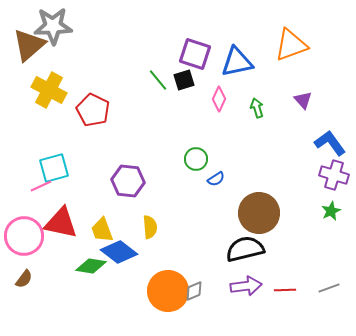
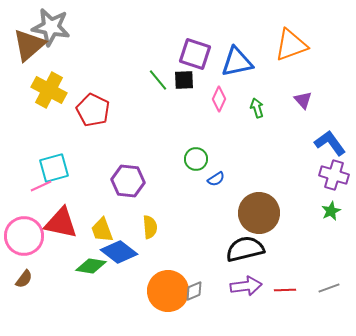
gray star: moved 2 px left, 1 px down; rotated 12 degrees clockwise
black square: rotated 15 degrees clockwise
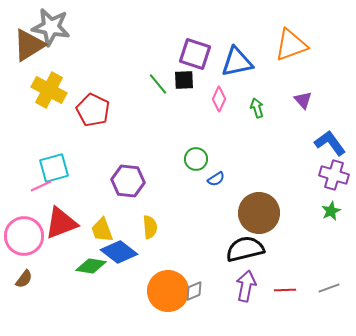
brown triangle: rotated 9 degrees clockwise
green line: moved 4 px down
red triangle: rotated 33 degrees counterclockwise
purple arrow: rotated 72 degrees counterclockwise
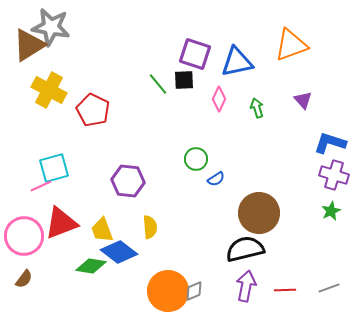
blue L-shape: rotated 36 degrees counterclockwise
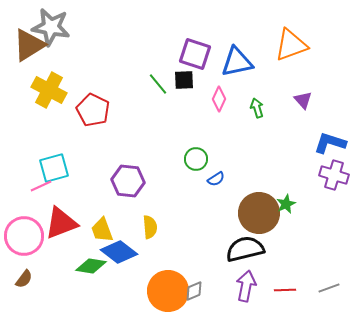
green star: moved 45 px left, 7 px up
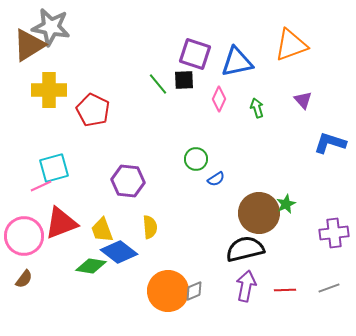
yellow cross: rotated 28 degrees counterclockwise
purple cross: moved 58 px down; rotated 24 degrees counterclockwise
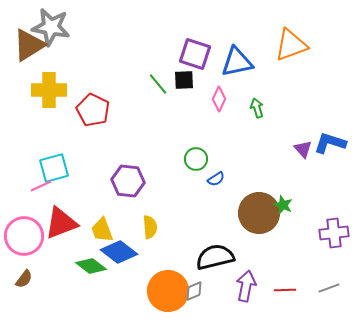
purple triangle: moved 49 px down
green star: moved 3 px left, 1 px down; rotated 24 degrees counterclockwise
black semicircle: moved 30 px left, 8 px down
green diamond: rotated 28 degrees clockwise
